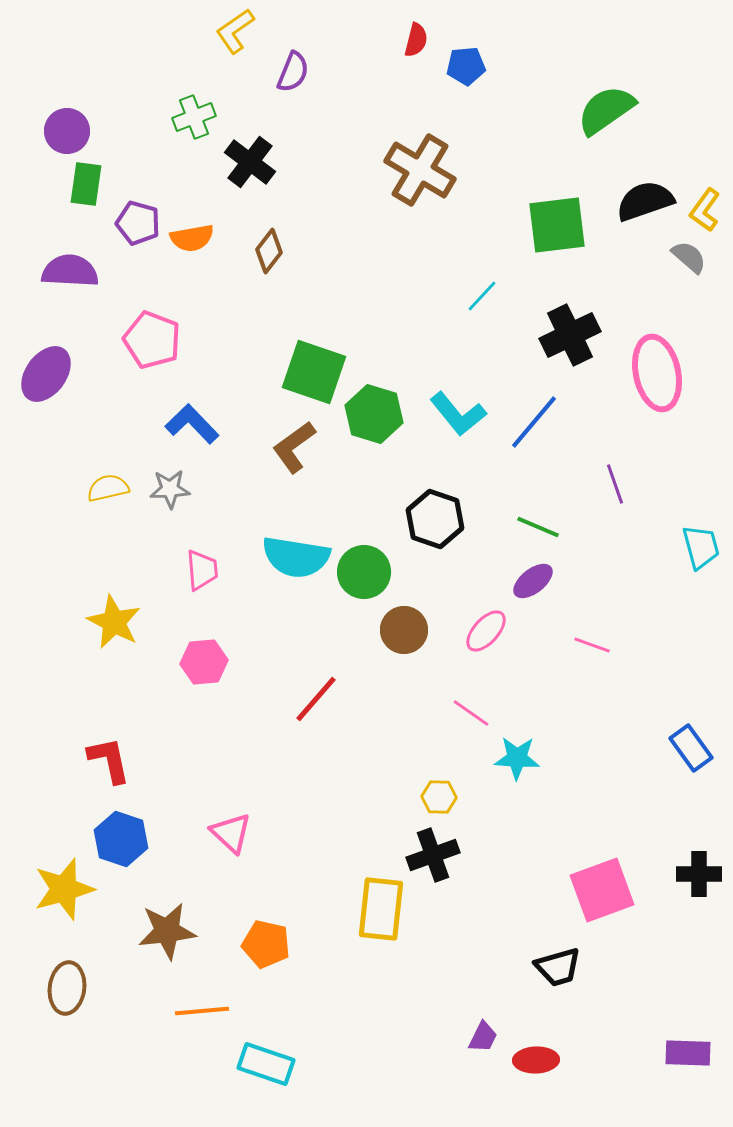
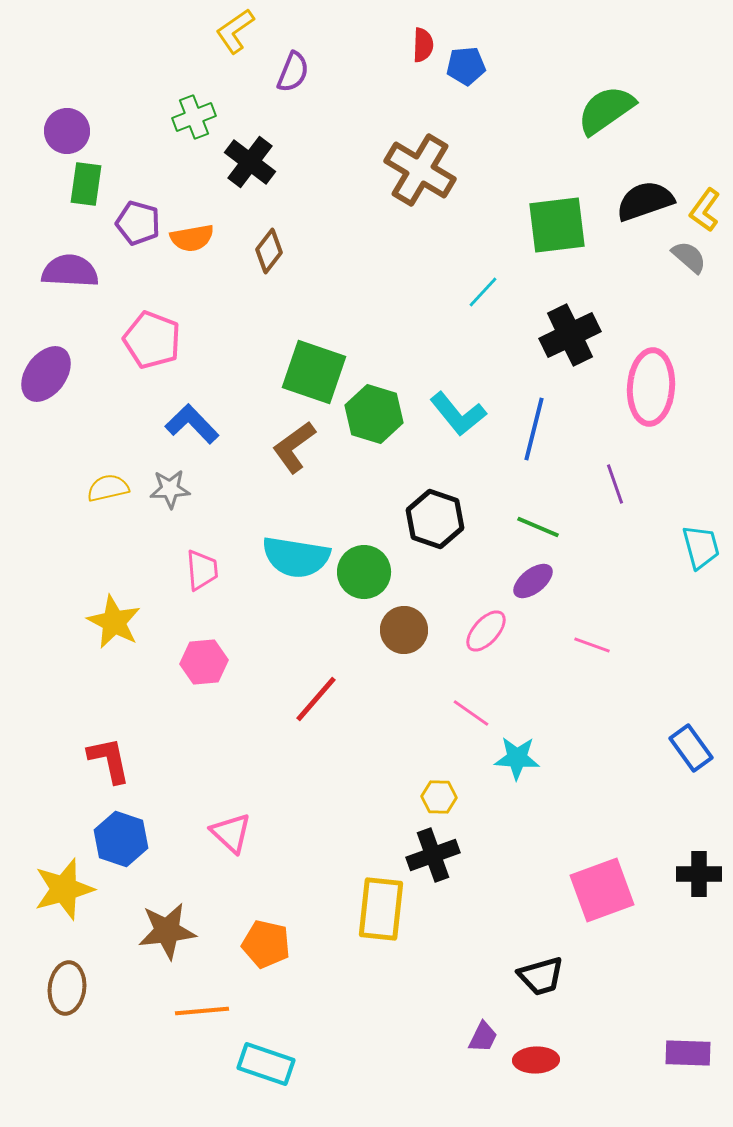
red semicircle at (416, 40): moved 7 px right, 5 px down; rotated 12 degrees counterclockwise
cyan line at (482, 296): moved 1 px right, 4 px up
pink ellipse at (657, 373): moved 6 px left, 14 px down; rotated 16 degrees clockwise
blue line at (534, 422): moved 7 px down; rotated 26 degrees counterclockwise
black trapezoid at (558, 967): moved 17 px left, 9 px down
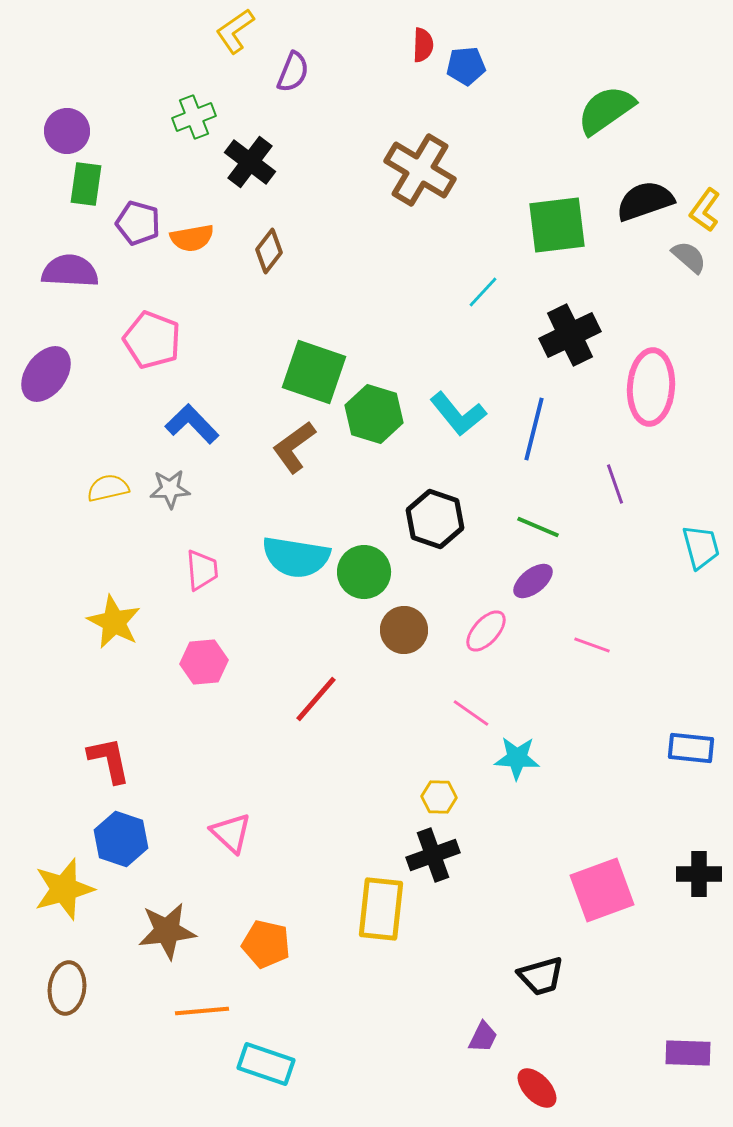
blue rectangle at (691, 748): rotated 48 degrees counterclockwise
red ellipse at (536, 1060): moved 1 px right, 28 px down; rotated 48 degrees clockwise
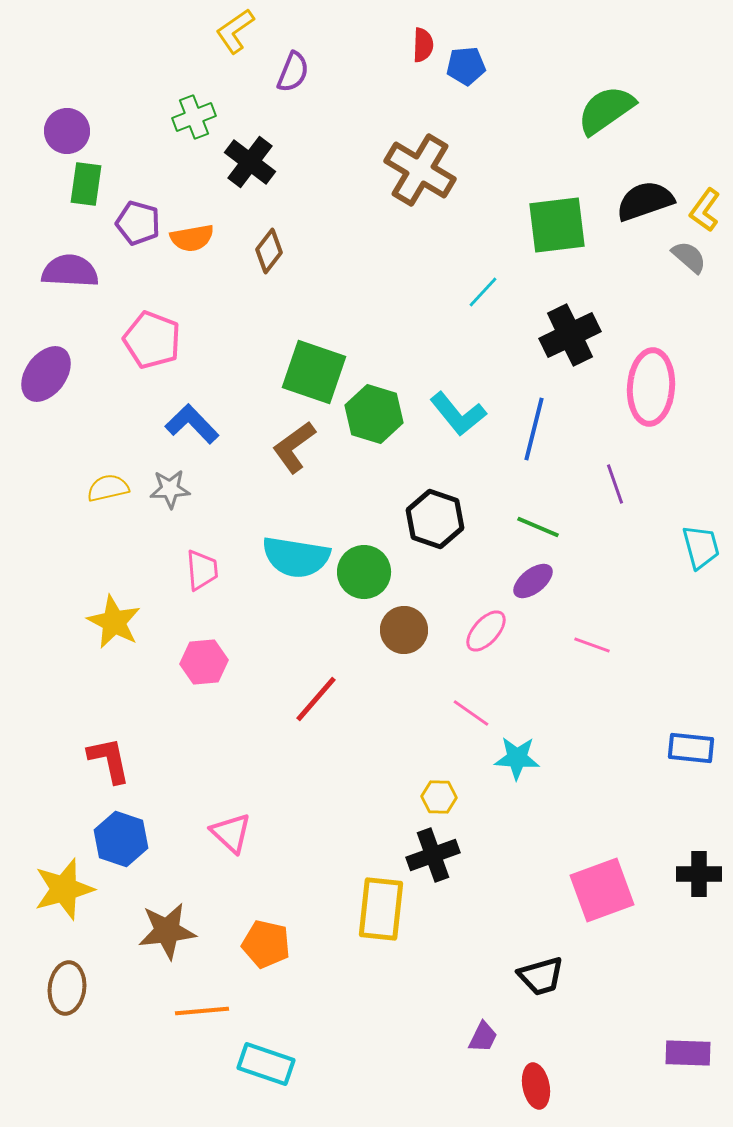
red ellipse at (537, 1088): moved 1 px left, 2 px up; rotated 33 degrees clockwise
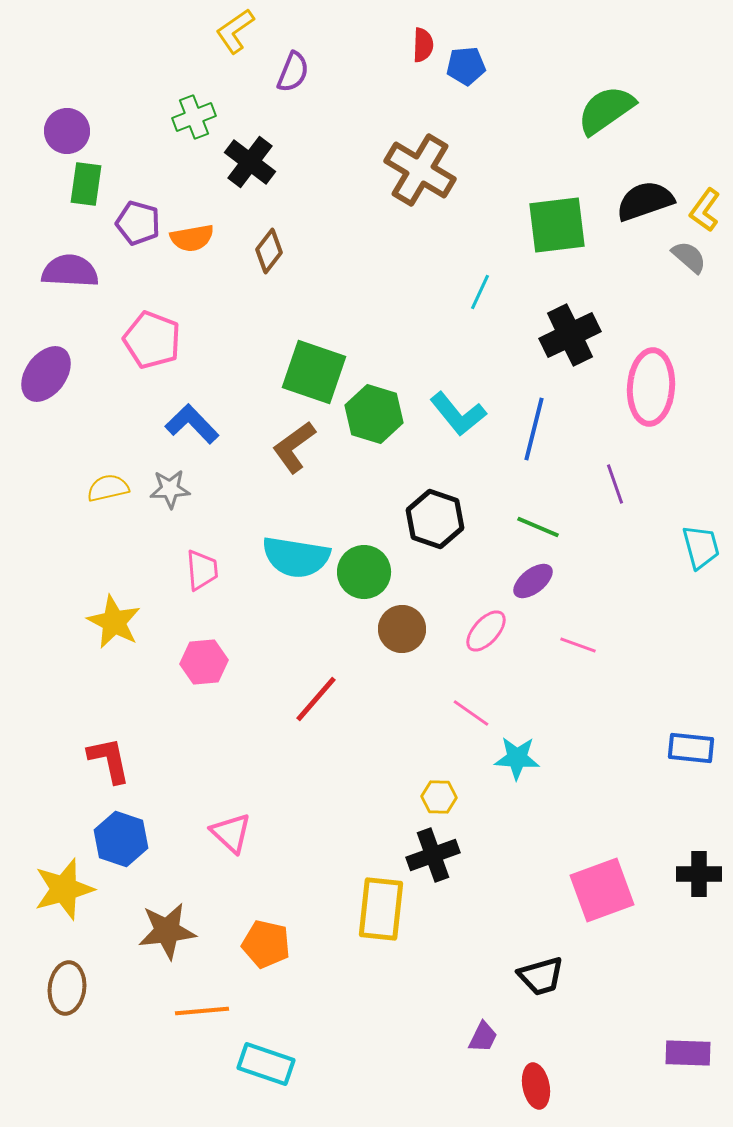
cyan line at (483, 292): moved 3 px left; rotated 18 degrees counterclockwise
brown circle at (404, 630): moved 2 px left, 1 px up
pink line at (592, 645): moved 14 px left
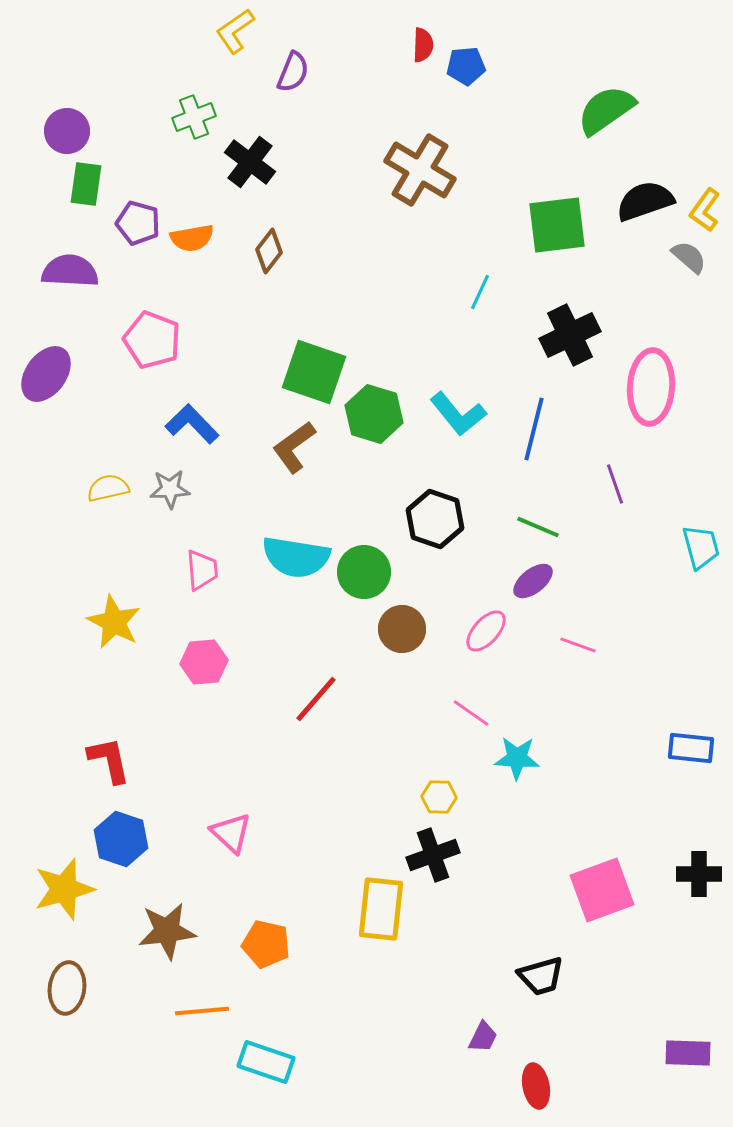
cyan rectangle at (266, 1064): moved 2 px up
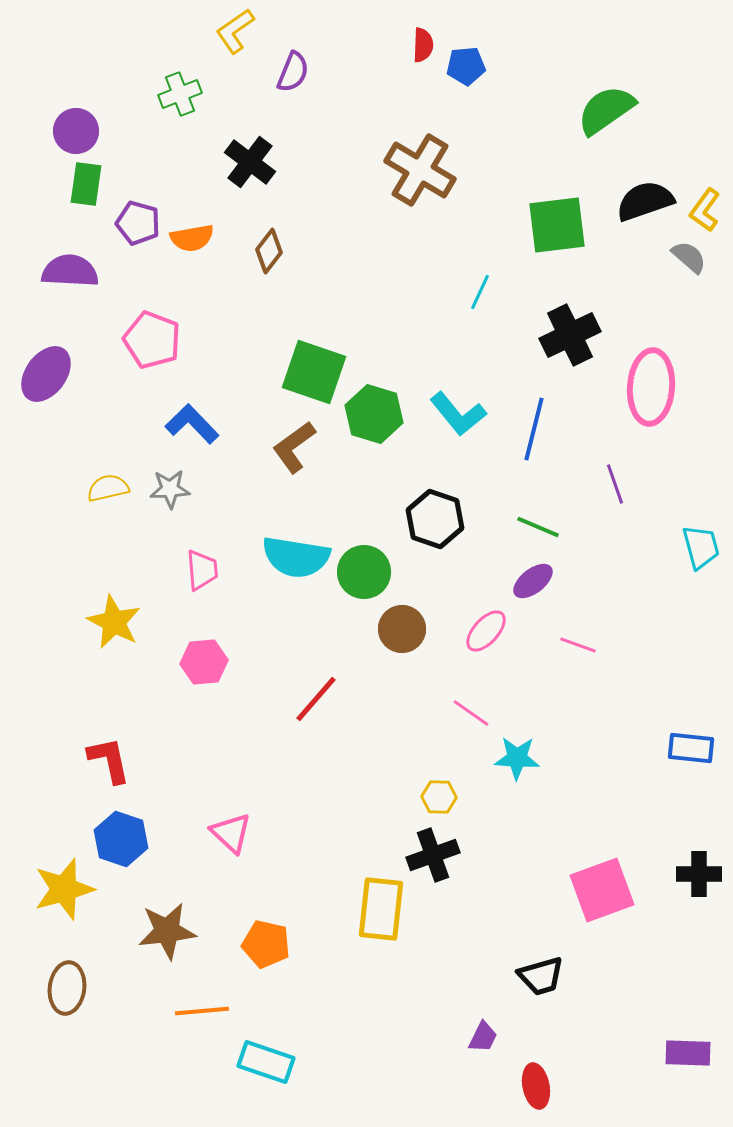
green cross at (194, 117): moved 14 px left, 23 px up
purple circle at (67, 131): moved 9 px right
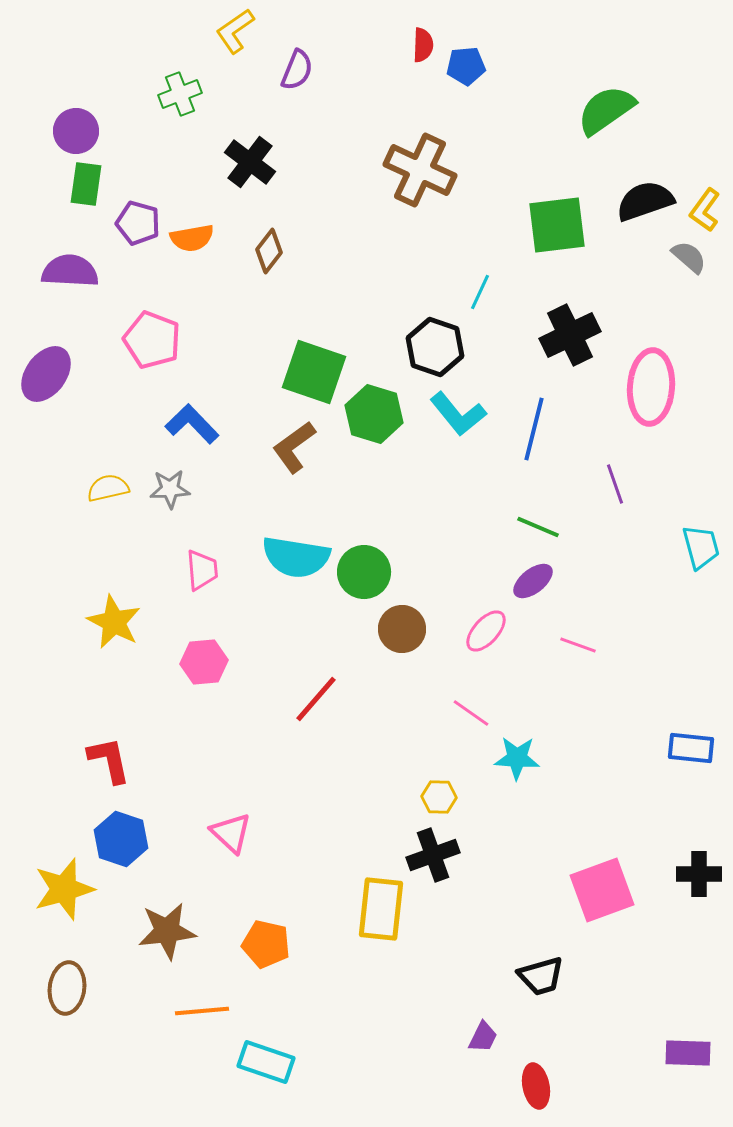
purple semicircle at (293, 72): moved 4 px right, 2 px up
brown cross at (420, 170): rotated 6 degrees counterclockwise
black hexagon at (435, 519): moved 172 px up
